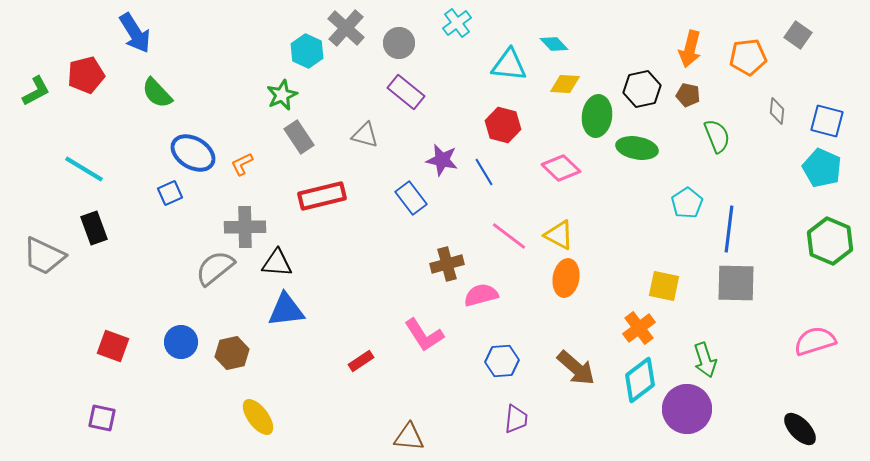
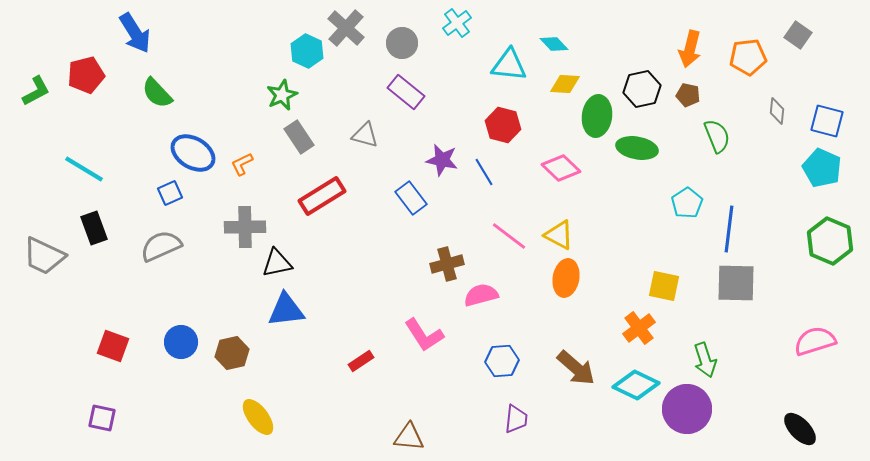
gray circle at (399, 43): moved 3 px right
red rectangle at (322, 196): rotated 18 degrees counterclockwise
black triangle at (277, 263): rotated 16 degrees counterclockwise
gray semicircle at (215, 268): moved 54 px left, 22 px up; rotated 15 degrees clockwise
cyan diamond at (640, 380): moved 4 px left, 5 px down; rotated 63 degrees clockwise
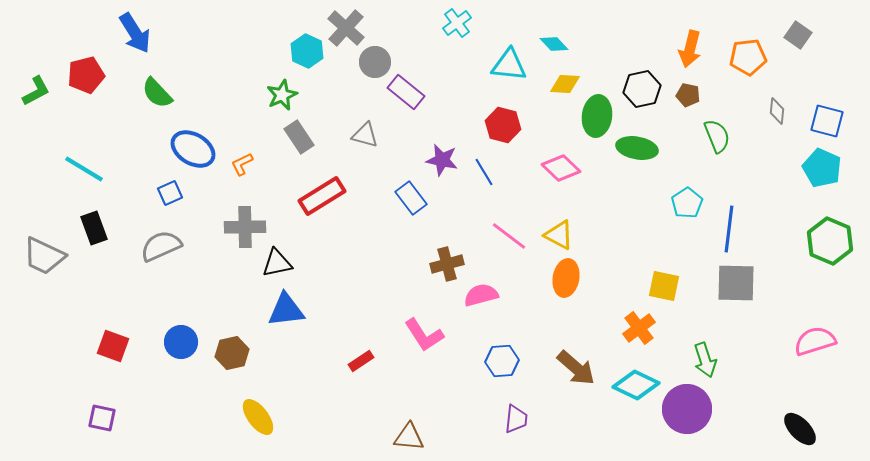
gray circle at (402, 43): moved 27 px left, 19 px down
blue ellipse at (193, 153): moved 4 px up
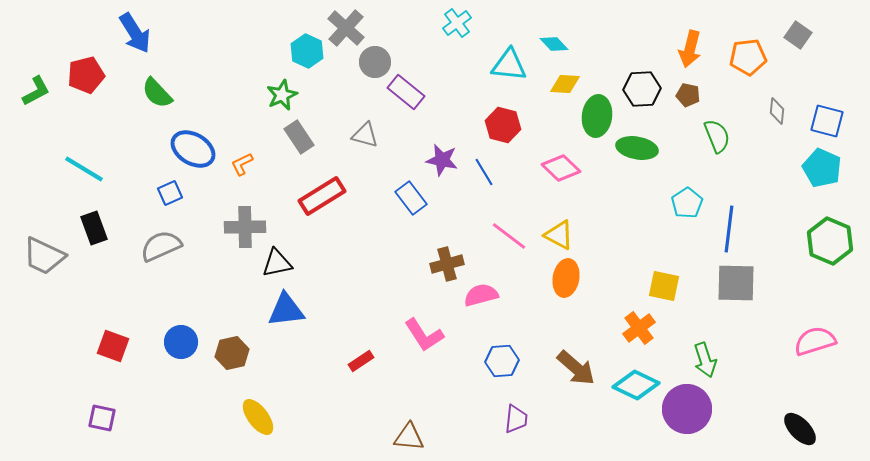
black hexagon at (642, 89): rotated 9 degrees clockwise
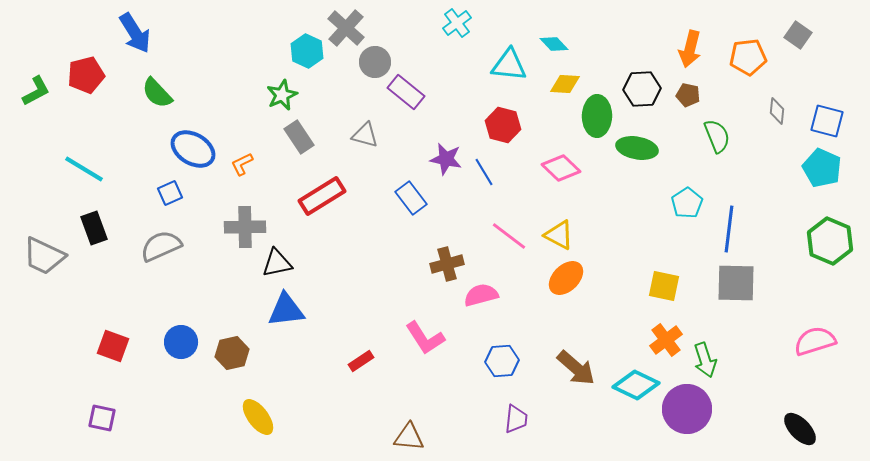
green ellipse at (597, 116): rotated 6 degrees counterclockwise
purple star at (442, 160): moved 4 px right, 1 px up
orange ellipse at (566, 278): rotated 36 degrees clockwise
orange cross at (639, 328): moved 27 px right, 12 px down
pink L-shape at (424, 335): moved 1 px right, 3 px down
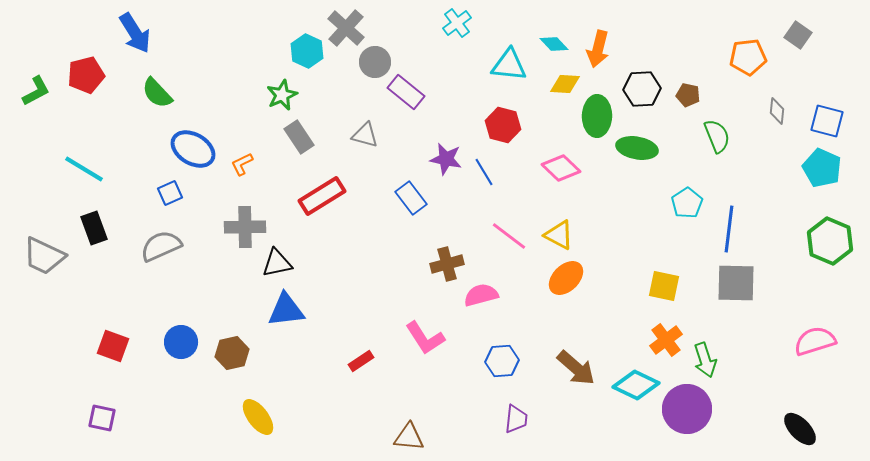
orange arrow at (690, 49): moved 92 px left
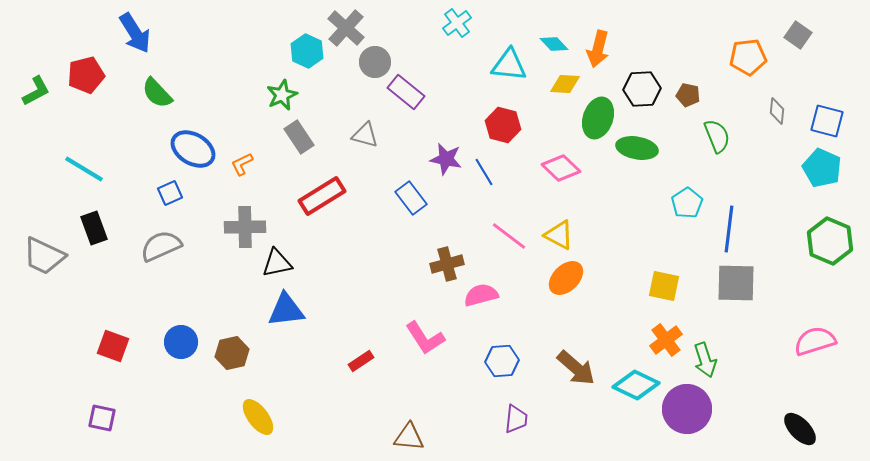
green ellipse at (597, 116): moved 1 px right, 2 px down; rotated 18 degrees clockwise
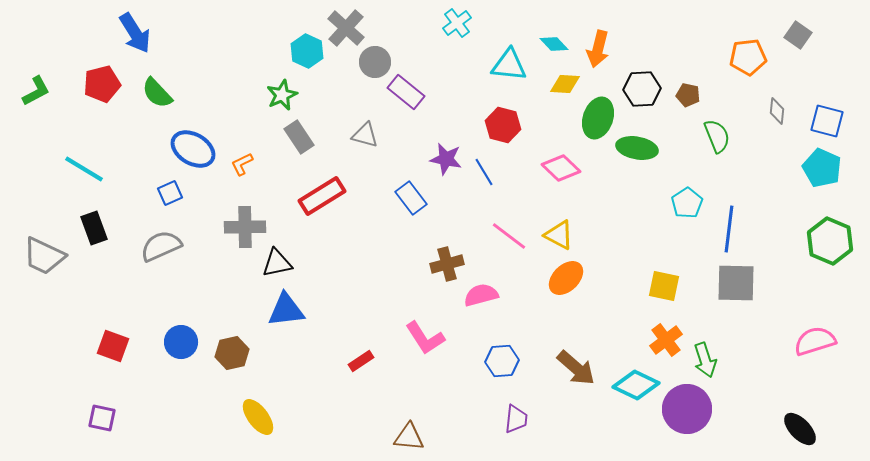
red pentagon at (86, 75): moved 16 px right, 9 px down
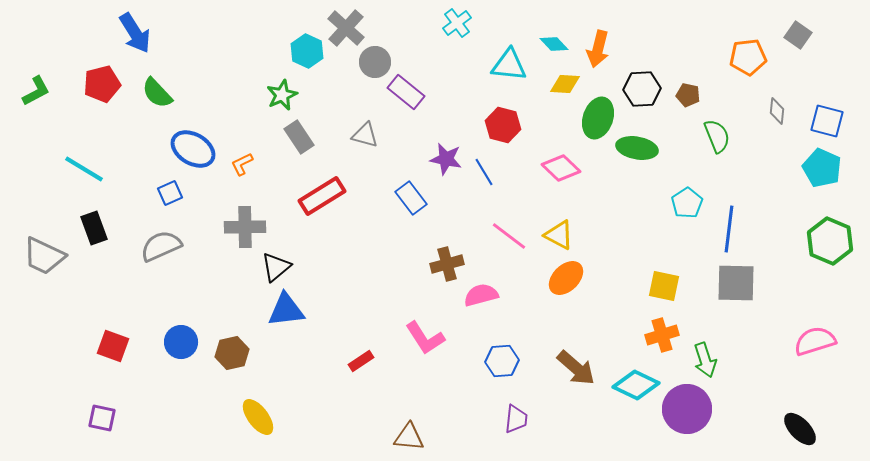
black triangle at (277, 263): moved 1 px left, 4 px down; rotated 28 degrees counterclockwise
orange cross at (666, 340): moved 4 px left, 5 px up; rotated 20 degrees clockwise
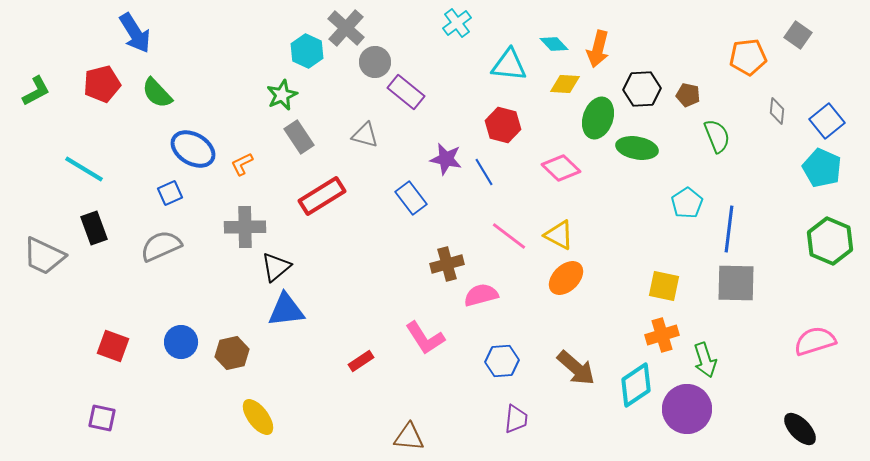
blue square at (827, 121): rotated 36 degrees clockwise
cyan diamond at (636, 385): rotated 60 degrees counterclockwise
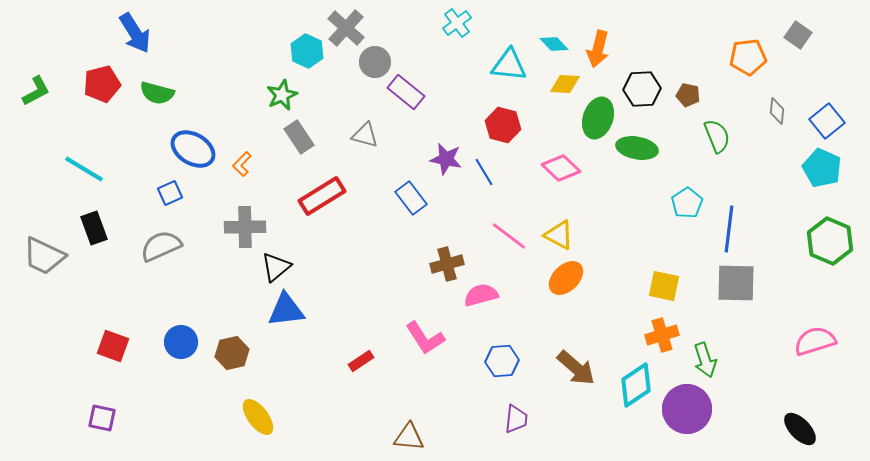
green semicircle at (157, 93): rotated 32 degrees counterclockwise
orange L-shape at (242, 164): rotated 20 degrees counterclockwise
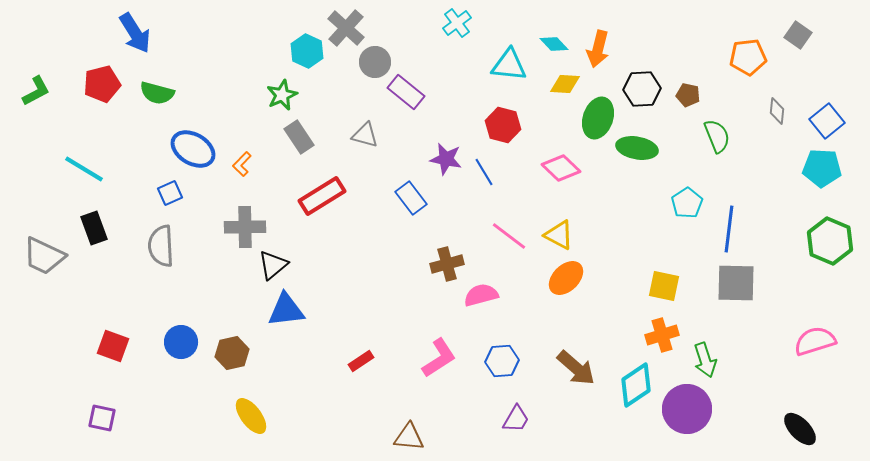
cyan pentagon at (822, 168): rotated 21 degrees counterclockwise
gray semicircle at (161, 246): rotated 69 degrees counterclockwise
black triangle at (276, 267): moved 3 px left, 2 px up
pink L-shape at (425, 338): moved 14 px right, 20 px down; rotated 90 degrees counterclockwise
yellow ellipse at (258, 417): moved 7 px left, 1 px up
purple trapezoid at (516, 419): rotated 24 degrees clockwise
